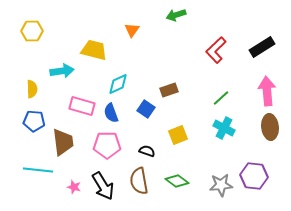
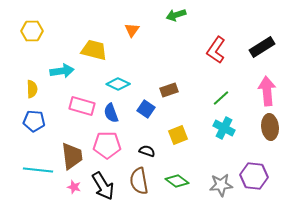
red L-shape: rotated 12 degrees counterclockwise
cyan diamond: rotated 50 degrees clockwise
brown trapezoid: moved 9 px right, 14 px down
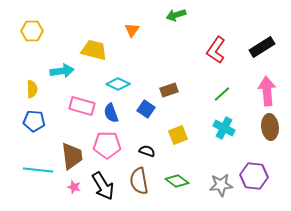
green line: moved 1 px right, 4 px up
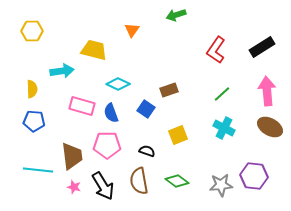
brown ellipse: rotated 55 degrees counterclockwise
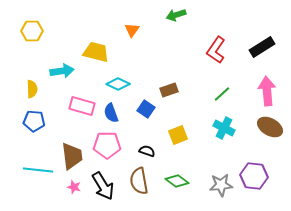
yellow trapezoid: moved 2 px right, 2 px down
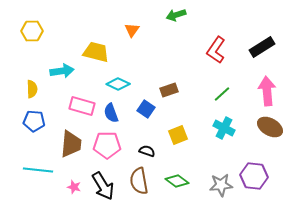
brown trapezoid: moved 1 px left, 12 px up; rotated 12 degrees clockwise
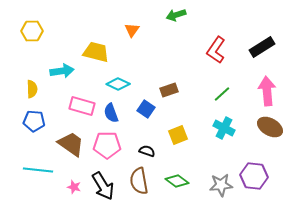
brown trapezoid: rotated 60 degrees counterclockwise
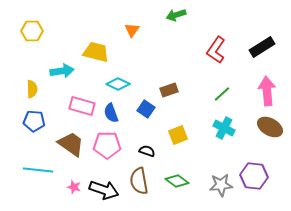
black arrow: moved 1 px right, 4 px down; rotated 40 degrees counterclockwise
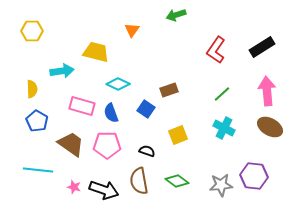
blue pentagon: moved 3 px right; rotated 25 degrees clockwise
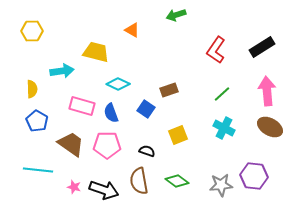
orange triangle: rotated 35 degrees counterclockwise
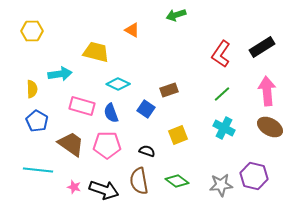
red L-shape: moved 5 px right, 4 px down
cyan arrow: moved 2 px left, 3 px down
purple hexagon: rotated 8 degrees clockwise
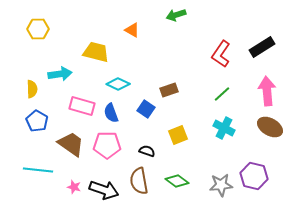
yellow hexagon: moved 6 px right, 2 px up
